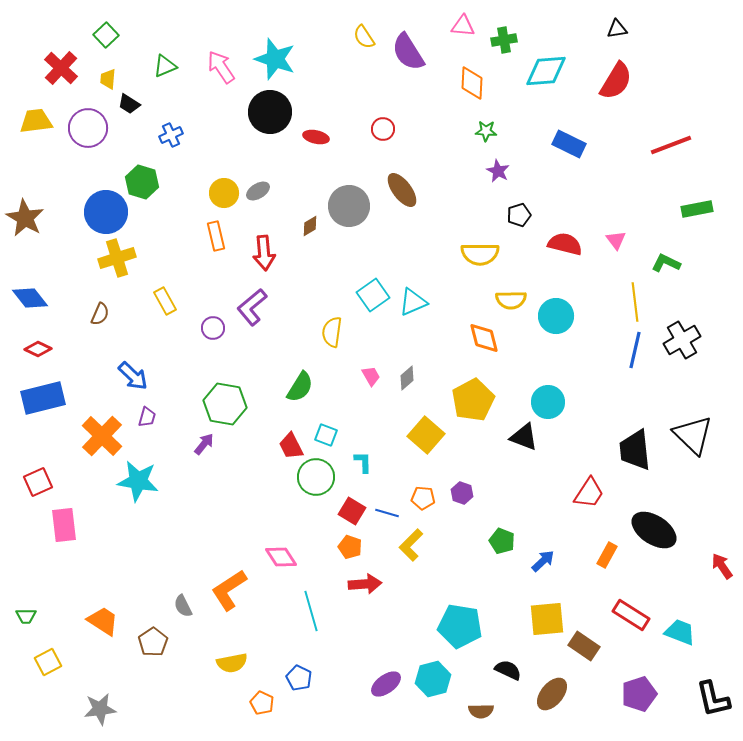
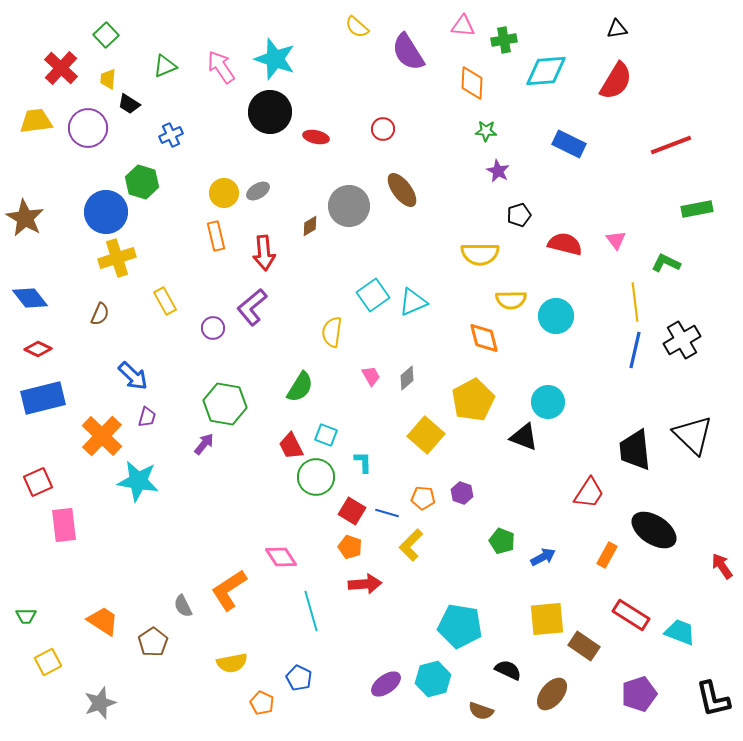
yellow semicircle at (364, 37): moved 7 px left, 10 px up; rotated 15 degrees counterclockwise
blue arrow at (543, 561): moved 4 px up; rotated 15 degrees clockwise
gray star at (100, 709): moved 6 px up; rotated 12 degrees counterclockwise
brown semicircle at (481, 711): rotated 20 degrees clockwise
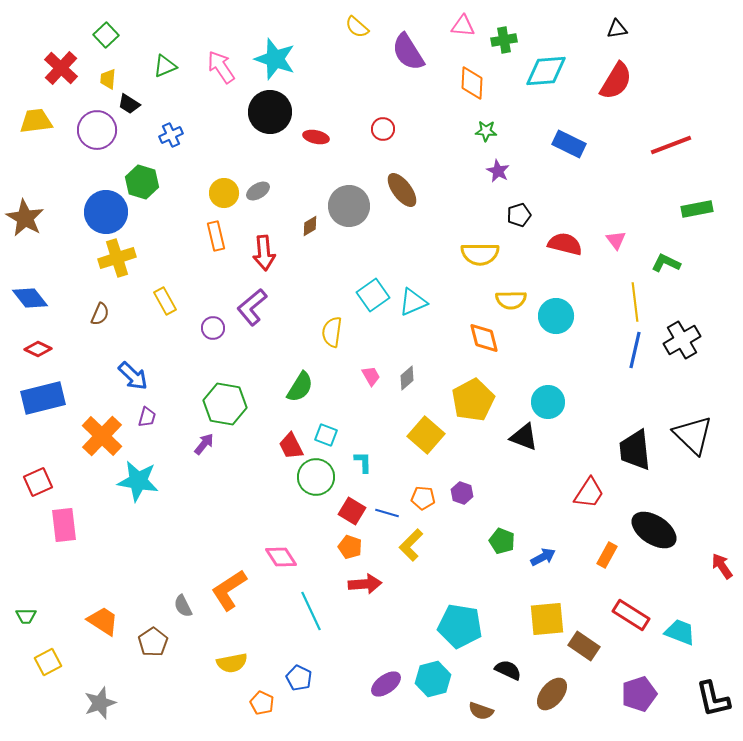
purple circle at (88, 128): moved 9 px right, 2 px down
cyan line at (311, 611): rotated 9 degrees counterclockwise
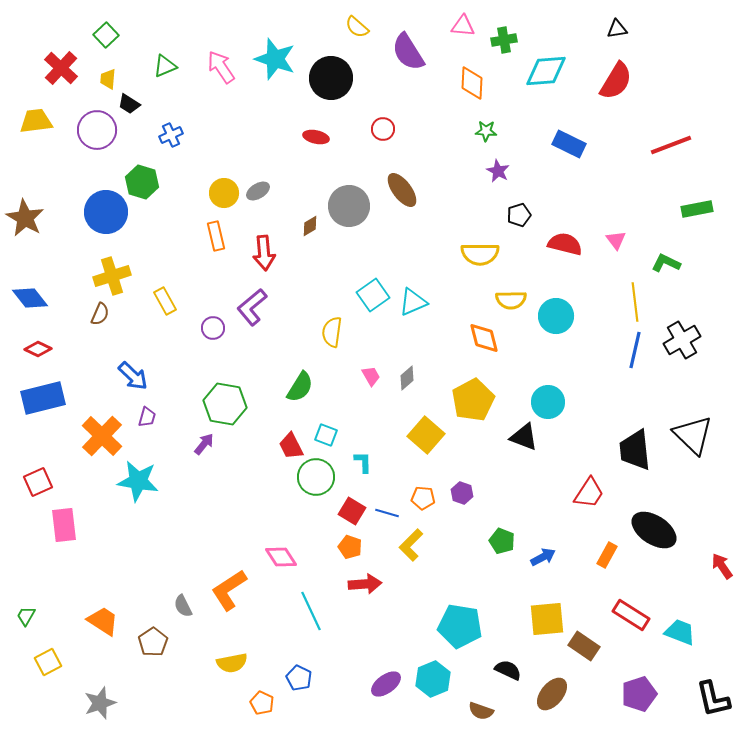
black circle at (270, 112): moved 61 px right, 34 px up
yellow cross at (117, 258): moved 5 px left, 18 px down
green trapezoid at (26, 616): rotated 120 degrees clockwise
cyan hexagon at (433, 679): rotated 8 degrees counterclockwise
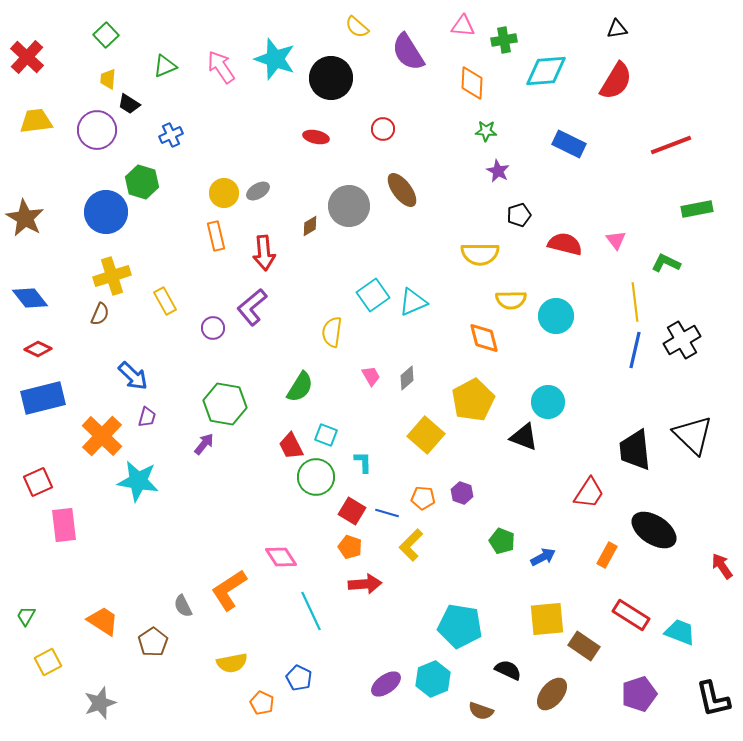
red cross at (61, 68): moved 34 px left, 11 px up
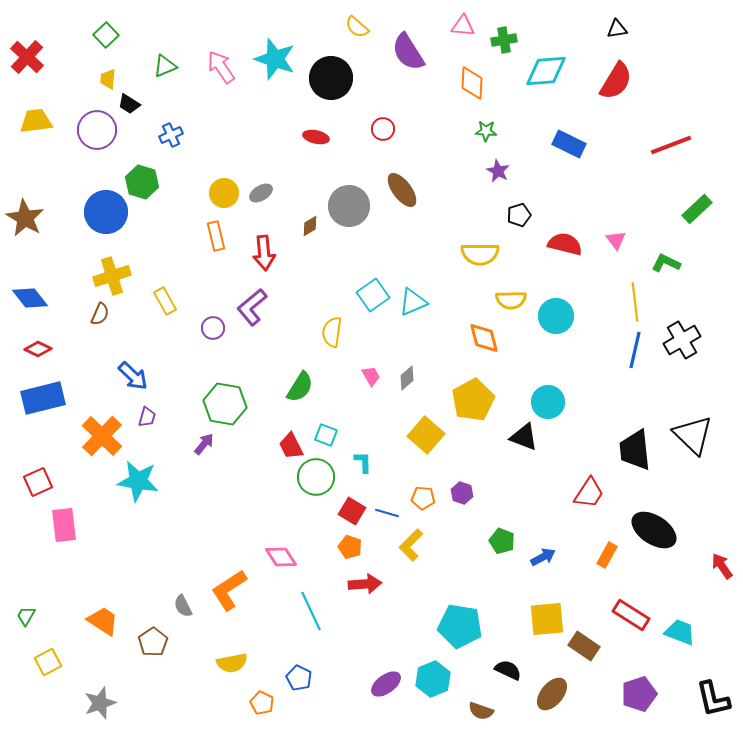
gray ellipse at (258, 191): moved 3 px right, 2 px down
green rectangle at (697, 209): rotated 32 degrees counterclockwise
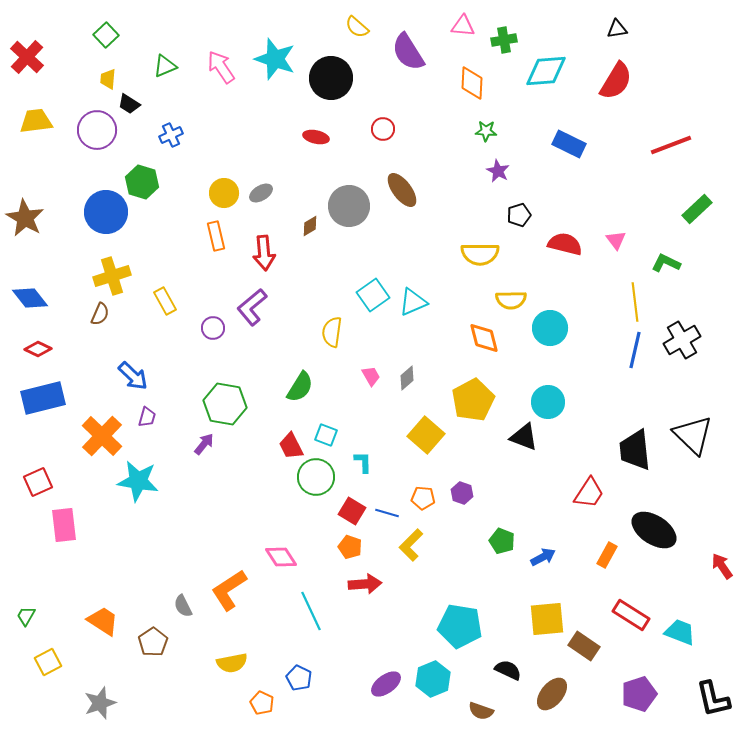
cyan circle at (556, 316): moved 6 px left, 12 px down
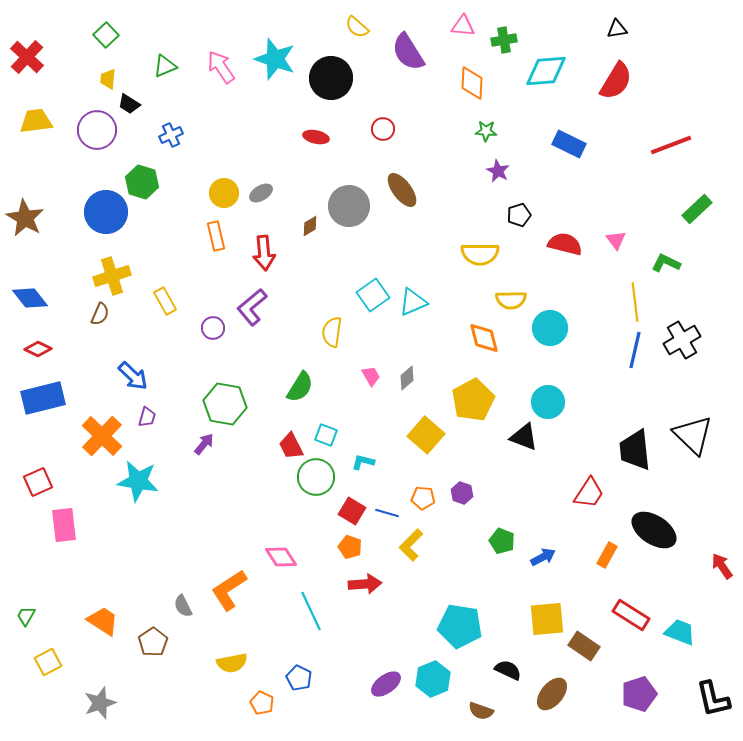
cyan L-shape at (363, 462): rotated 75 degrees counterclockwise
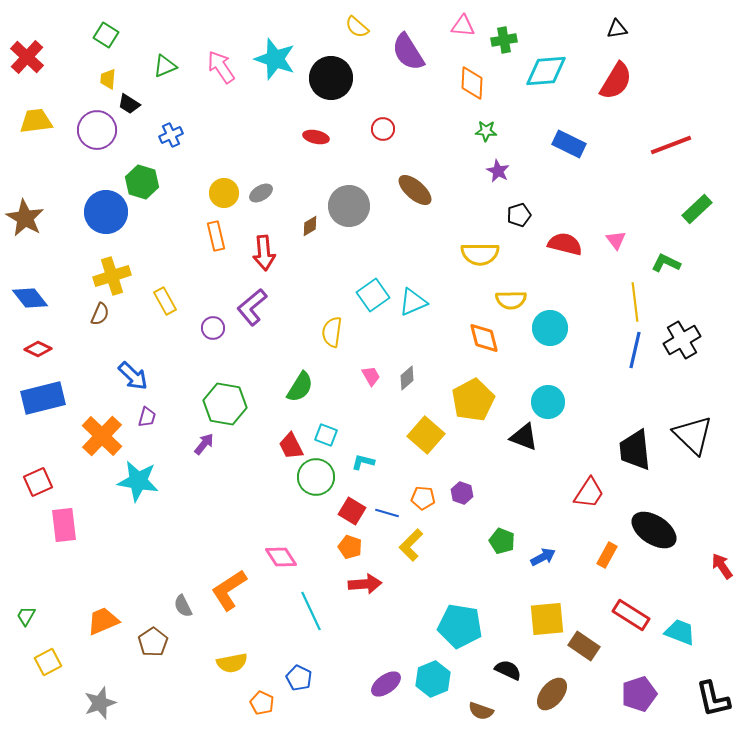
green square at (106, 35): rotated 15 degrees counterclockwise
brown ellipse at (402, 190): moved 13 px right; rotated 12 degrees counterclockwise
orange trapezoid at (103, 621): rotated 56 degrees counterclockwise
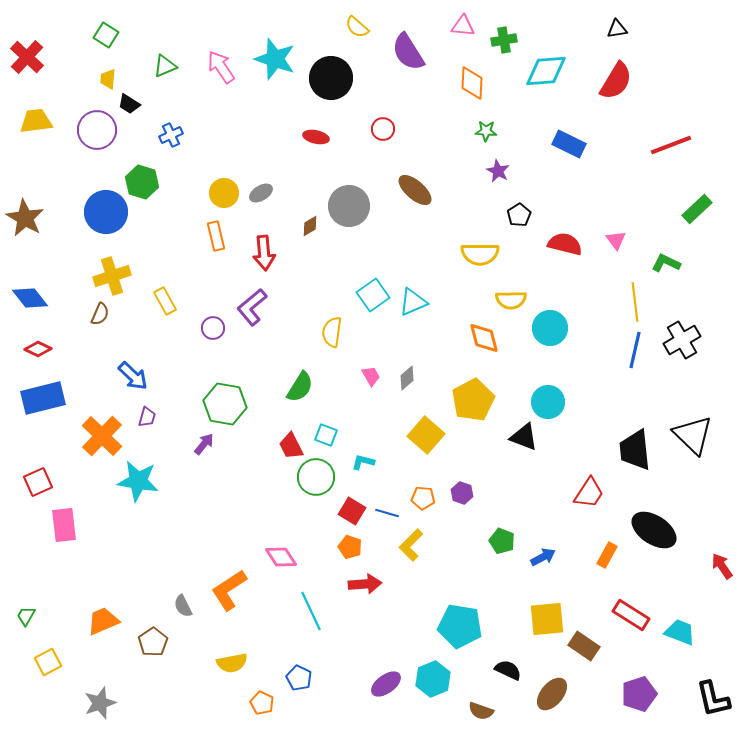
black pentagon at (519, 215): rotated 15 degrees counterclockwise
